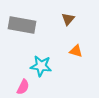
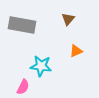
orange triangle: rotated 40 degrees counterclockwise
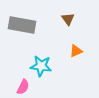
brown triangle: rotated 16 degrees counterclockwise
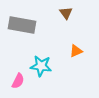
brown triangle: moved 2 px left, 6 px up
pink semicircle: moved 5 px left, 6 px up
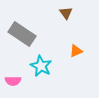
gray rectangle: moved 9 px down; rotated 24 degrees clockwise
cyan star: rotated 20 degrees clockwise
pink semicircle: moved 5 px left; rotated 63 degrees clockwise
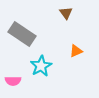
cyan star: rotated 15 degrees clockwise
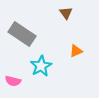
pink semicircle: rotated 14 degrees clockwise
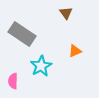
orange triangle: moved 1 px left
pink semicircle: rotated 77 degrees clockwise
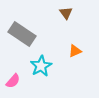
pink semicircle: rotated 140 degrees counterclockwise
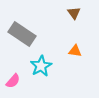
brown triangle: moved 8 px right
orange triangle: rotated 32 degrees clockwise
